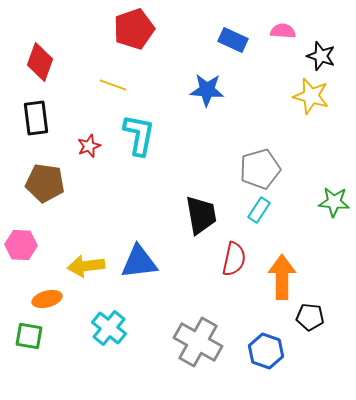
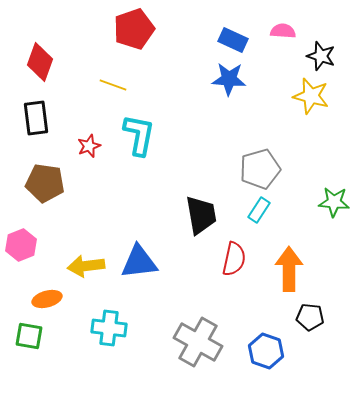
blue star: moved 22 px right, 11 px up
pink hexagon: rotated 24 degrees counterclockwise
orange arrow: moved 7 px right, 8 px up
cyan cross: rotated 32 degrees counterclockwise
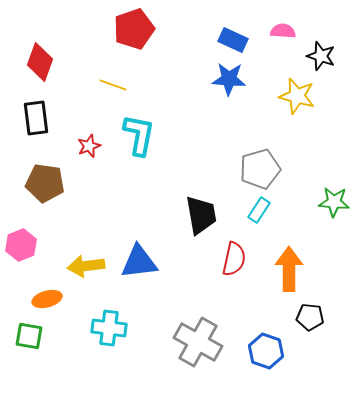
yellow star: moved 14 px left
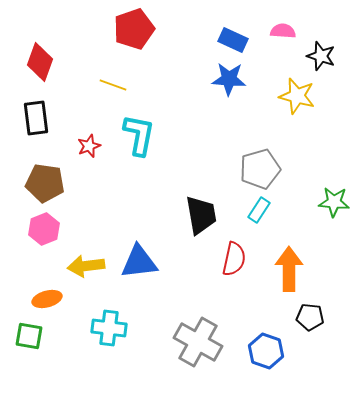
pink hexagon: moved 23 px right, 16 px up
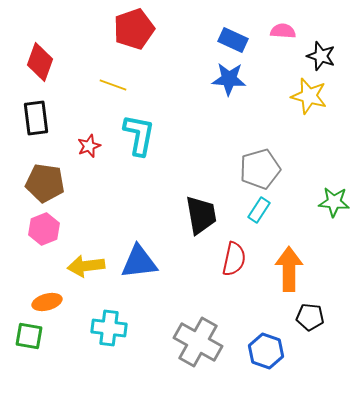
yellow star: moved 12 px right
orange ellipse: moved 3 px down
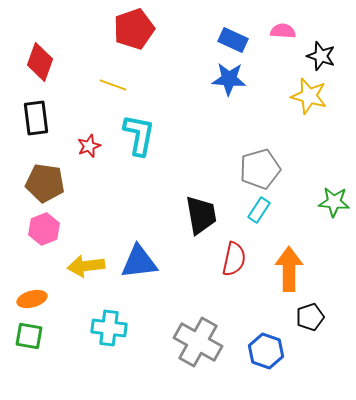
orange ellipse: moved 15 px left, 3 px up
black pentagon: rotated 24 degrees counterclockwise
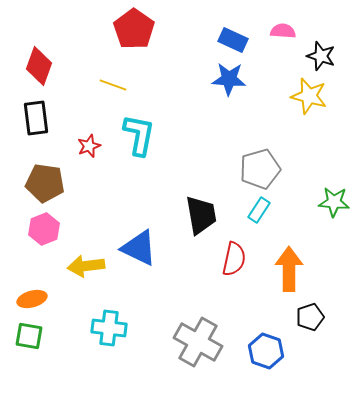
red pentagon: rotated 18 degrees counterclockwise
red diamond: moved 1 px left, 4 px down
blue triangle: moved 14 px up; rotated 33 degrees clockwise
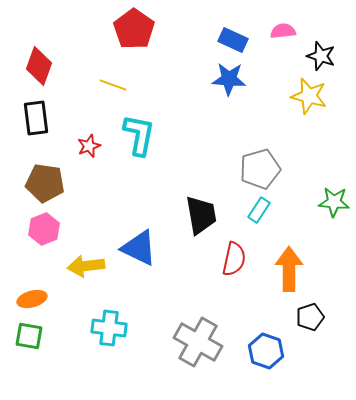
pink semicircle: rotated 10 degrees counterclockwise
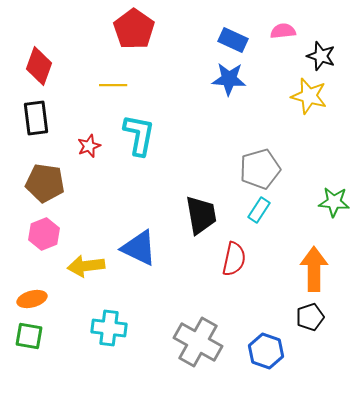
yellow line: rotated 20 degrees counterclockwise
pink hexagon: moved 5 px down
orange arrow: moved 25 px right
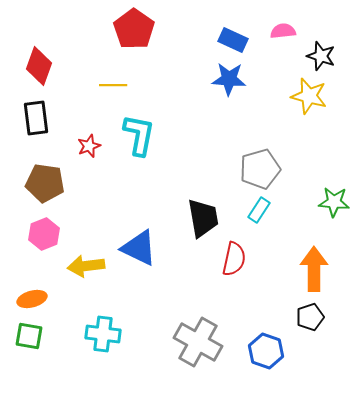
black trapezoid: moved 2 px right, 3 px down
cyan cross: moved 6 px left, 6 px down
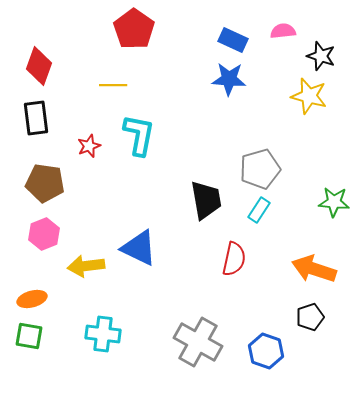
black trapezoid: moved 3 px right, 18 px up
orange arrow: rotated 72 degrees counterclockwise
